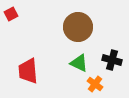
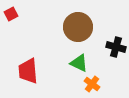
black cross: moved 4 px right, 13 px up
orange cross: moved 3 px left
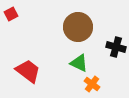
red trapezoid: rotated 132 degrees clockwise
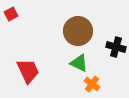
brown circle: moved 4 px down
red trapezoid: rotated 28 degrees clockwise
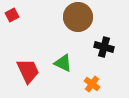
red square: moved 1 px right, 1 px down
brown circle: moved 14 px up
black cross: moved 12 px left
green triangle: moved 16 px left
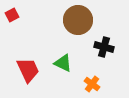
brown circle: moved 3 px down
red trapezoid: moved 1 px up
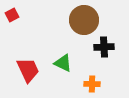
brown circle: moved 6 px right
black cross: rotated 18 degrees counterclockwise
orange cross: rotated 35 degrees counterclockwise
